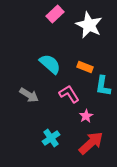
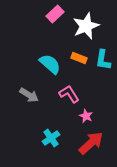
white star: moved 3 px left, 1 px down; rotated 24 degrees clockwise
orange rectangle: moved 6 px left, 9 px up
cyan L-shape: moved 26 px up
pink star: rotated 16 degrees counterclockwise
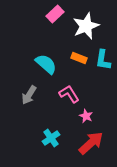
cyan semicircle: moved 4 px left
gray arrow: rotated 90 degrees clockwise
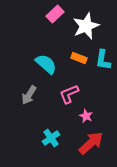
pink L-shape: rotated 80 degrees counterclockwise
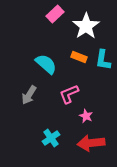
white star: rotated 12 degrees counterclockwise
orange rectangle: moved 1 px up
red arrow: rotated 144 degrees counterclockwise
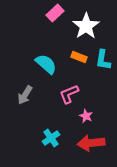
pink rectangle: moved 1 px up
gray arrow: moved 4 px left
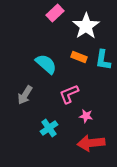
pink star: rotated 16 degrees counterclockwise
cyan cross: moved 2 px left, 10 px up
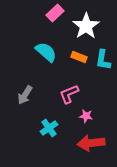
cyan semicircle: moved 12 px up
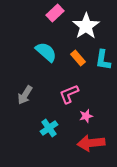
orange rectangle: moved 1 px left, 1 px down; rotated 28 degrees clockwise
pink star: rotated 24 degrees counterclockwise
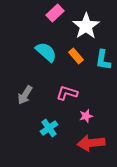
orange rectangle: moved 2 px left, 2 px up
pink L-shape: moved 2 px left, 1 px up; rotated 40 degrees clockwise
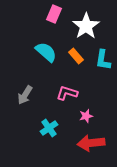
pink rectangle: moved 1 px left, 1 px down; rotated 24 degrees counterclockwise
